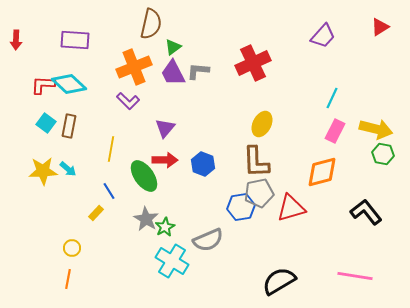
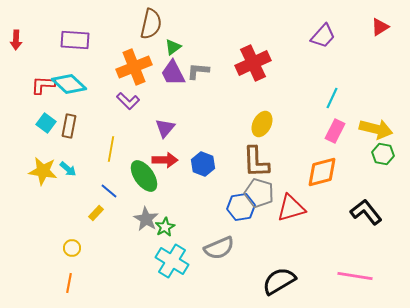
yellow star at (43, 171): rotated 12 degrees clockwise
blue line at (109, 191): rotated 18 degrees counterclockwise
gray pentagon at (259, 193): rotated 28 degrees clockwise
gray semicircle at (208, 240): moved 11 px right, 8 px down
orange line at (68, 279): moved 1 px right, 4 px down
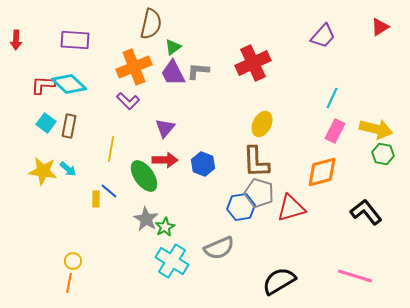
yellow rectangle at (96, 213): moved 14 px up; rotated 42 degrees counterclockwise
yellow circle at (72, 248): moved 1 px right, 13 px down
pink line at (355, 276): rotated 8 degrees clockwise
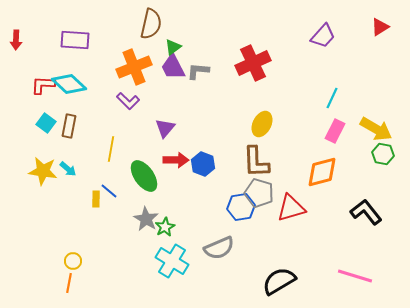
purple trapezoid at (173, 73): moved 6 px up
yellow arrow at (376, 129): rotated 16 degrees clockwise
red arrow at (165, 160): moved 11 px right
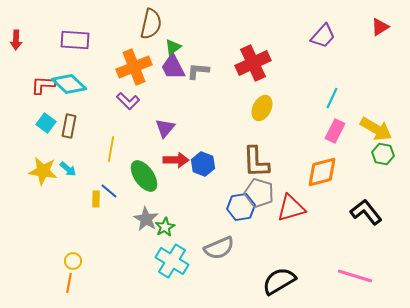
yellow ellipse at (262, 124): moved 16 px up
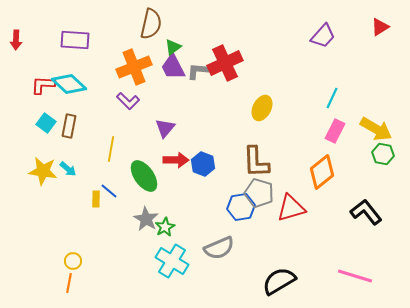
red cross at (253, 63): moved 28 px left
orange diamond at (322, 172): rotated 24 degrees counterclockwise
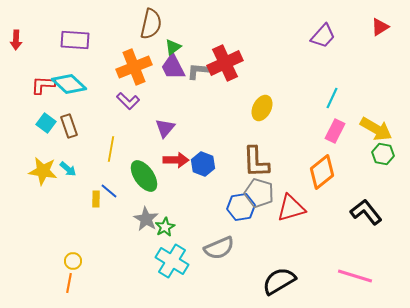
brown rectangle at (69, 126): rotated 30 degrees counterclockwise
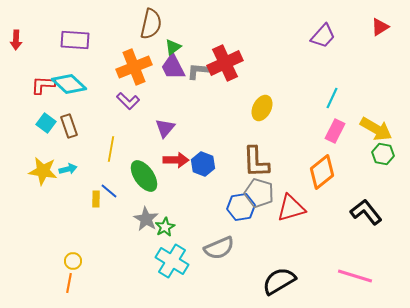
cyan arrow at (68, 169): rotated 54 degrees counterclockwise
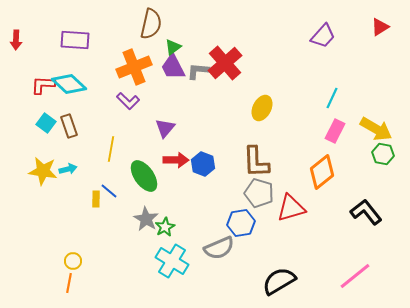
red cross at (225, 63): rotated 16 degrees counterclockwise
blue hexagon at (241, 207): moved 16 px down
pink line at (355, 276): rotated 56 degrees counterclockwise
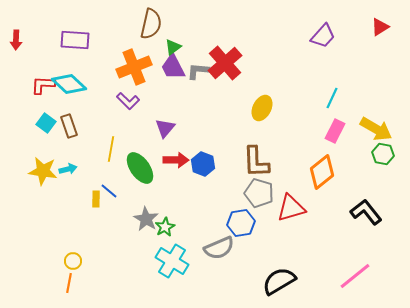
green ellipse at (144, 176): moved 4 px left, 8 px up
